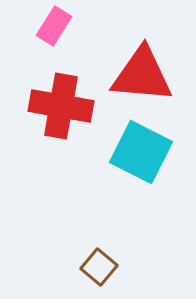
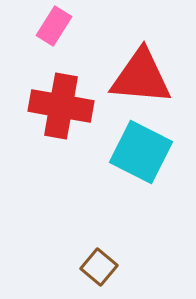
red triangle: moved 1 px left, 2 px down
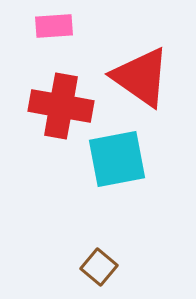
pink rectangle: rotated 54 degrees clockwise
red triangle: rotated 30 degrees clockwise
cyan square: moved 24 px left, 7 px down; rotated 38 degrees counterclockwise
